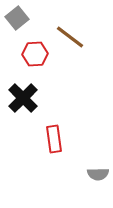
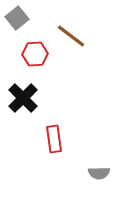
brown line: moved 1 px right, 1 px up
gray semicircle: moved 1 px right, 1 px up
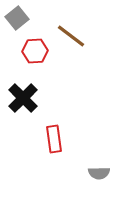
red hexagon: moved 3 px up
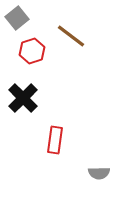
red hexagon: moved 3 px left; rotated 15 degrees counterclockwise
red rectangle: moved 1 px right, 1 px down; rotated 16 degrees clockwise
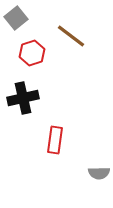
gray square: moved 1 px left
red hexagon: moved 2 px down
black cross: rotated 32 degrees clockwise
